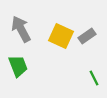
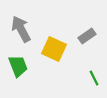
yellow square: moved 7 px left, 13 px down
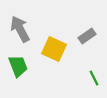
gray arrow: moved 1 px left
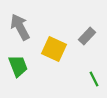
gray arrow: moved 2 px up
gray rectangle: rotated 12 degrees counterclockwise
green line: moved 1 px down
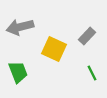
gray arrow: rotated 76 degrees counterclockwise
green trapezoid: moved 6 px down
green line: moved 2 px left, 6 px up
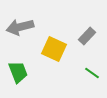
green line: rotated 28 degrees counterclockwise
